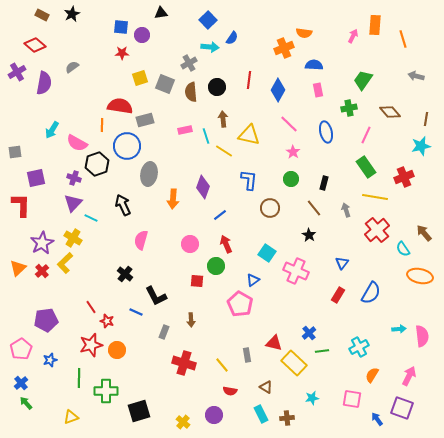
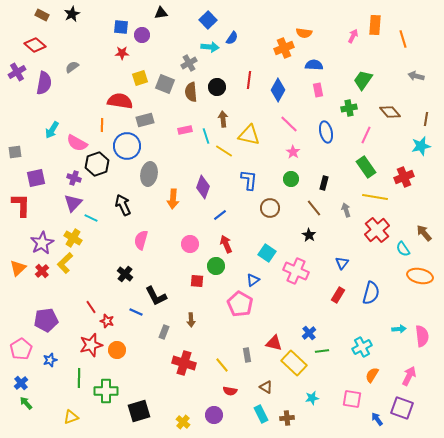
red semicircle at (120, 106): moved 5 px up
blue semicircle at (371, 293): rotated 15 degrees counterclockwise
cyan cross at (359, 347): moved 3 px right
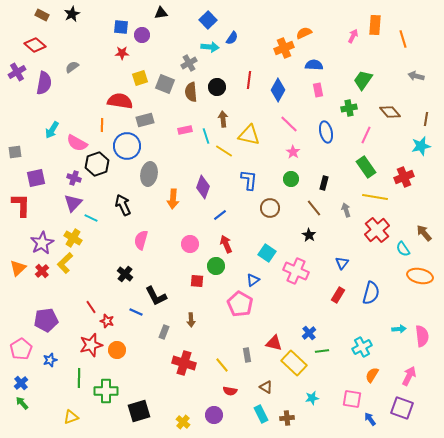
orange semicircle at (304, 33): rotated 147 degrees clockwise
green arrow at (26, 403): moved 4 px left
blue arrow at (377, 419): moved 7 px left
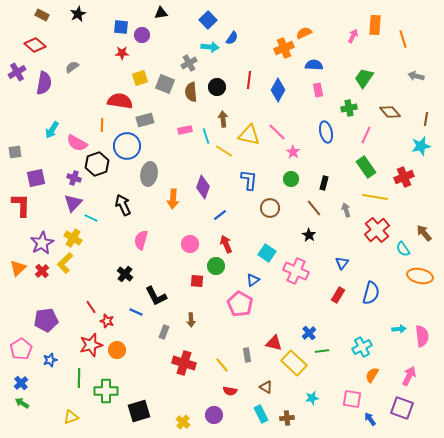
black star at (72, 14): moved 6 px right
green trapezoid at (363, 80): moved 1 px right, 2 px up
pink line at (289, 124): moved 12 px left, 8 px down
green arrow at (22, 403): rotated 16 degrees counterclockwise
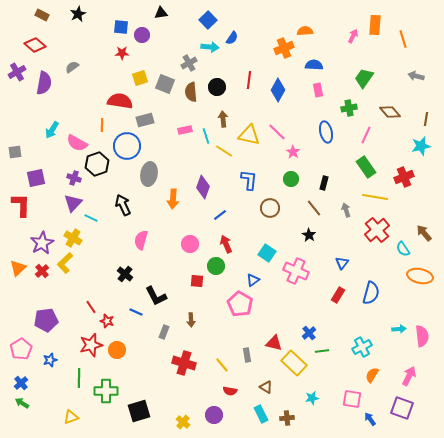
orange semicircle at (304, 33): moved 1 px right, 2 px up; rotated 21 degrees clockwise
